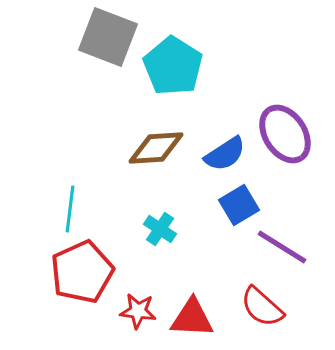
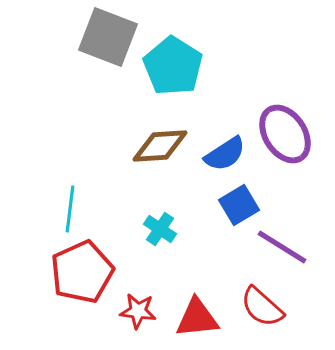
brown diamond: moved 4 px right, 2 px up
red triangle: moved 5 px right; rotated 9 degrees counterclockwise
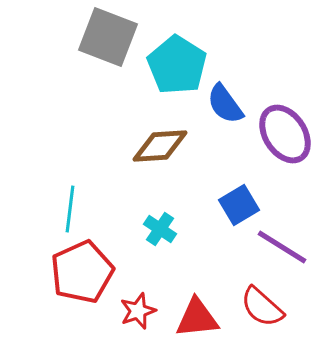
cyan pentagon: moved 4 px right, 1 px up
blue semicircle: moved 50 px up; rotated 87 degrees clockwise
red star: rotated 27 degrees counterclockwise
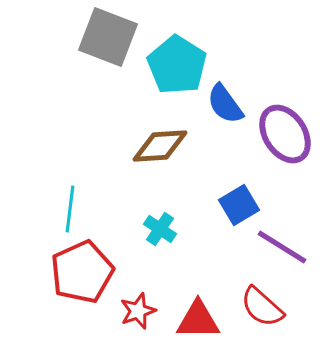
red triangle: moved 1 px right, 2 px down; rotated 6 degrees clockwise
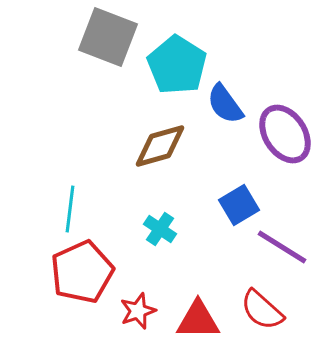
brown diamond: rotated 12 degrees counterclockwise
red semicircle: moved 3 px down
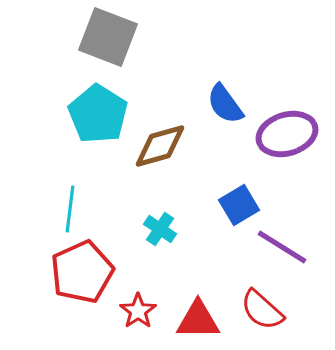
cyan pentagon: moved 79 px left, 49 px down
purple ellipse: moved 2 px right; rotated 74 degrees counterclockwise
red star: rotated 15 degrees counterclockwise
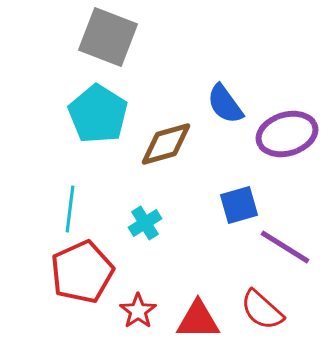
brown diamond: moved 6 px right, 2 px up
blue square: rotated 15 degrees clockwise
cyan cross: moved 15 px left, 6 px up; rotated 24 degrees clockwise
purple line: moved 3 px right
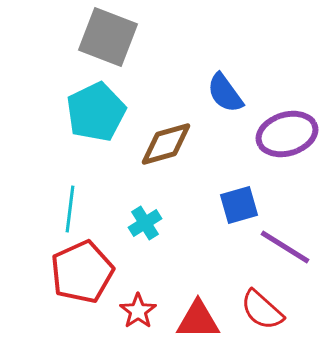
blue semicircle: moved 11 px up
cyan pentagon: moved 2 px left, 2 px up; rotated 14 degrees clockwise
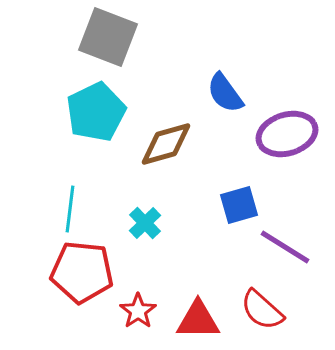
cyan cross: rotated 12 degrees counterclockwise
red pentagon: rotated 30 degrees clockwise
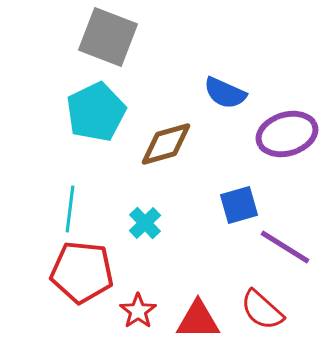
blue semicircle: rotated 30 degrees counterclockwise
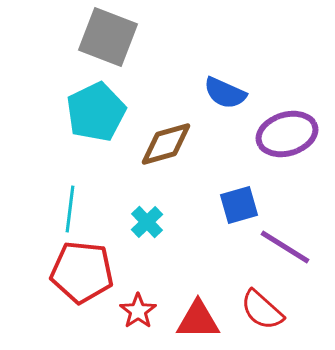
cyan cross: moved 2 px right, 1 px up
